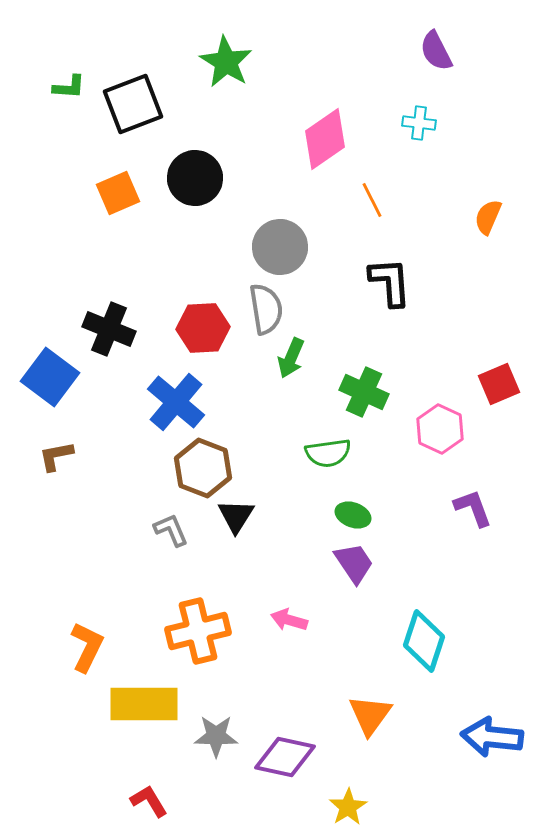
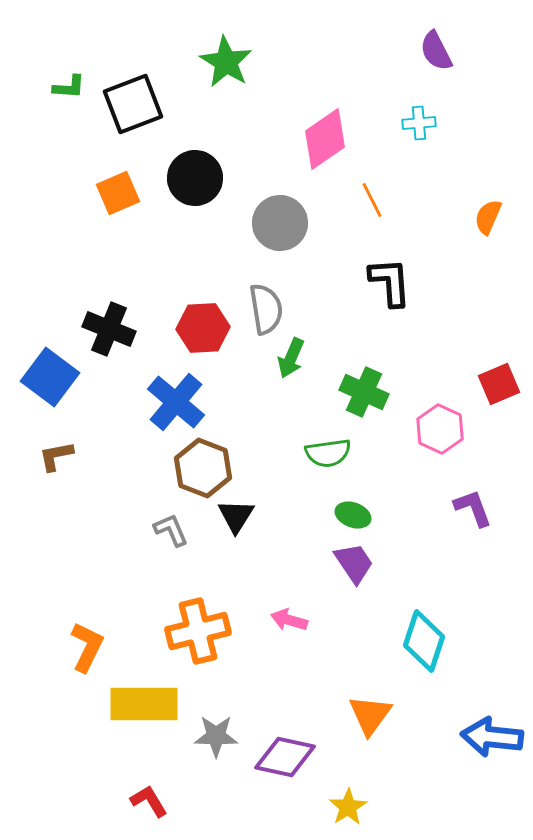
cyan cross: rotated 12 degrees counterclockwise
gray circle: moved 24 px up
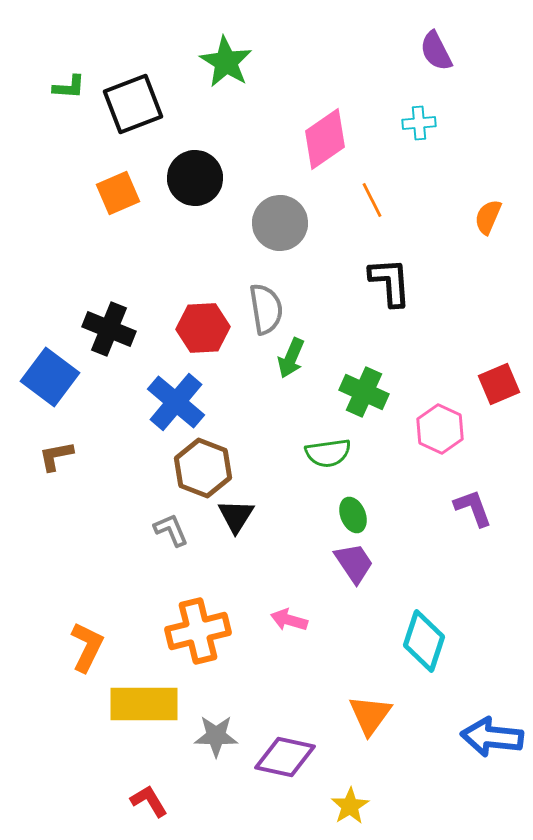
green ellipse: rotated 48 degrees clockwise
yellow star: moved 2 px right, 1 px up
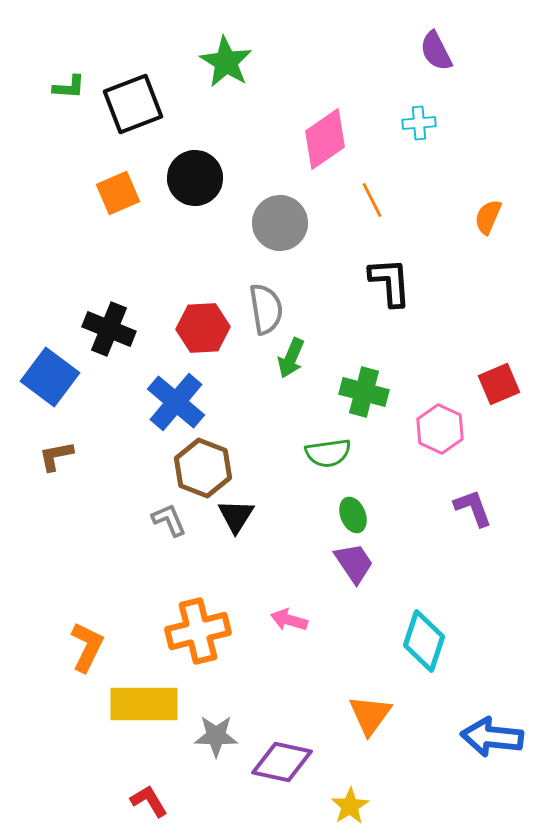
green cross: rotated 9 degrees counterclockwise
gray L-shape: moved 2 px left, 10 px up
purple diamond: moved 3 px left, 5 px down
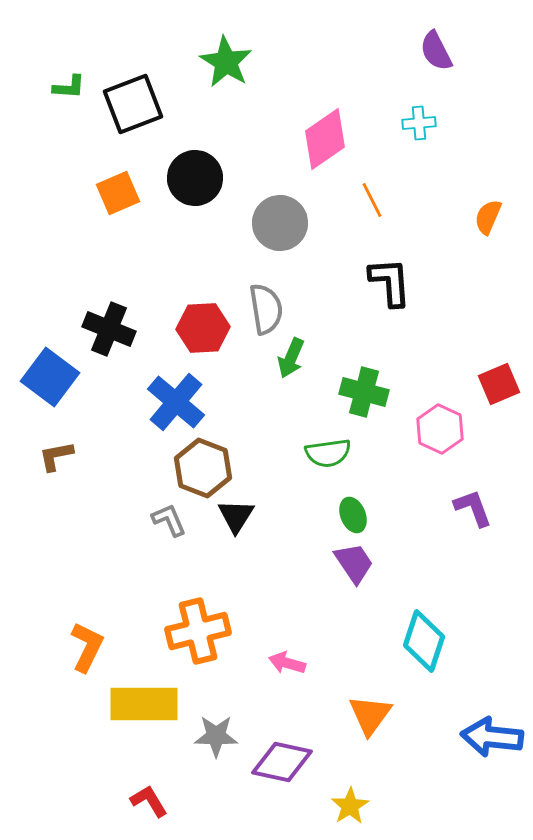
pink arrow: moved 2 px left, 43 px down
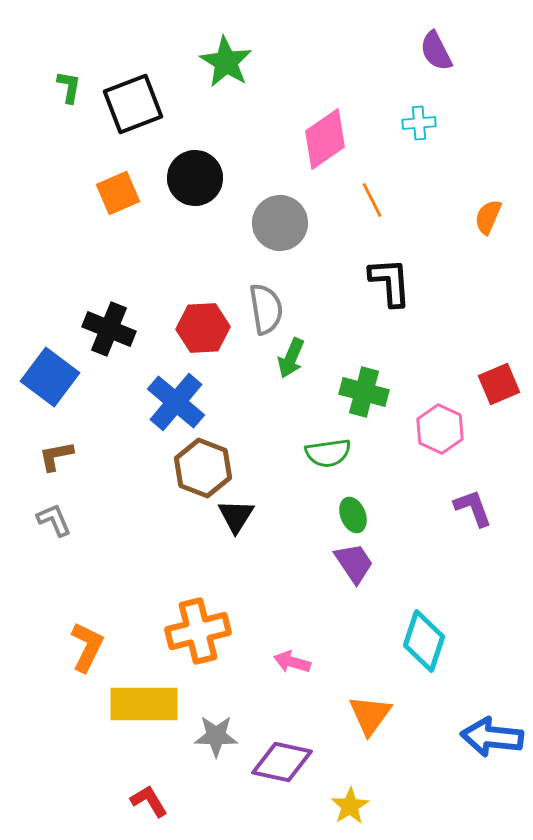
green L-shape: rotated 84 degrees counterclockwise
gray L-shape: moved 115 px left
pink arrow: moved 5 px right, 1 px up
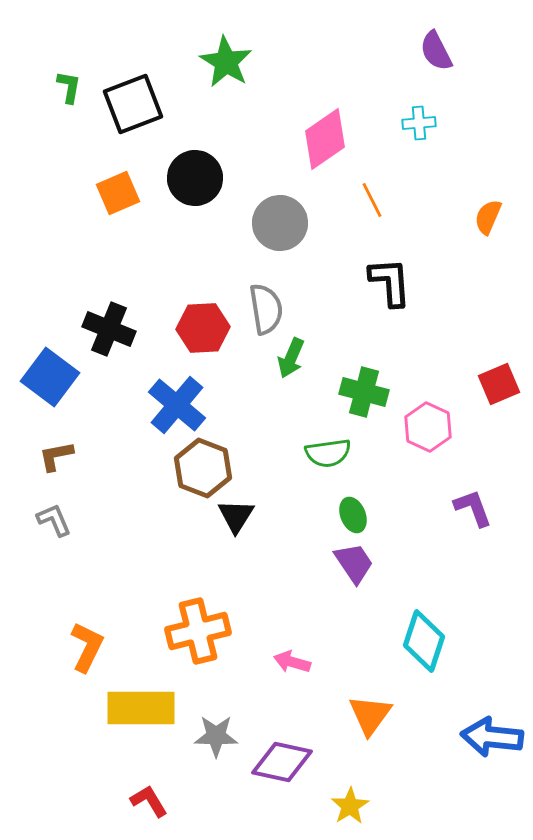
blue cross: moved 1 px right, 3 px down
pink hexagon: moved 12 px left, 2 px up
yellow rectangle: moved 3 px left, 4 px down
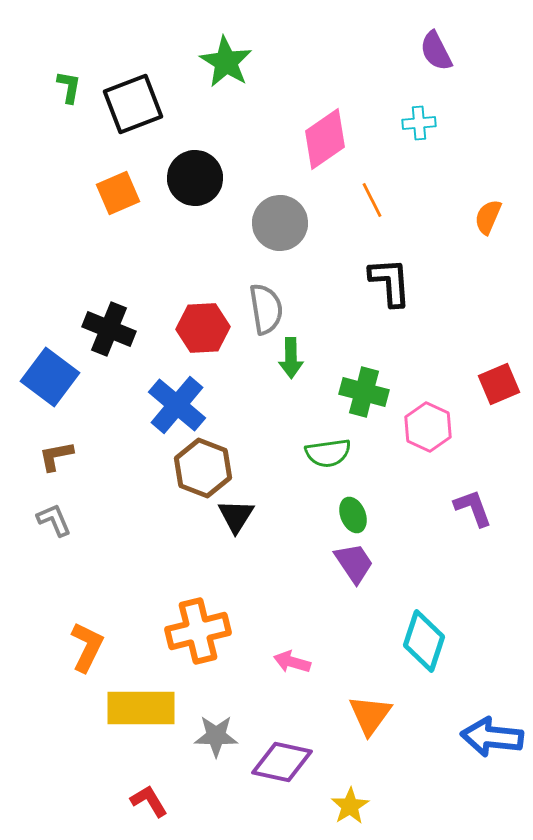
green arrow: rotated 24 degrees counterclockwise
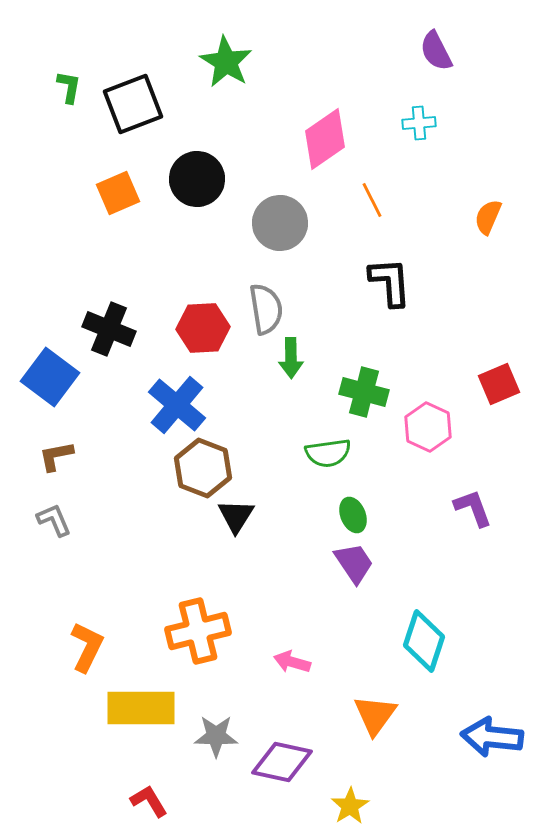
black circle: moved 2 px right, 1 px down
orange triangle: moved 5 px right
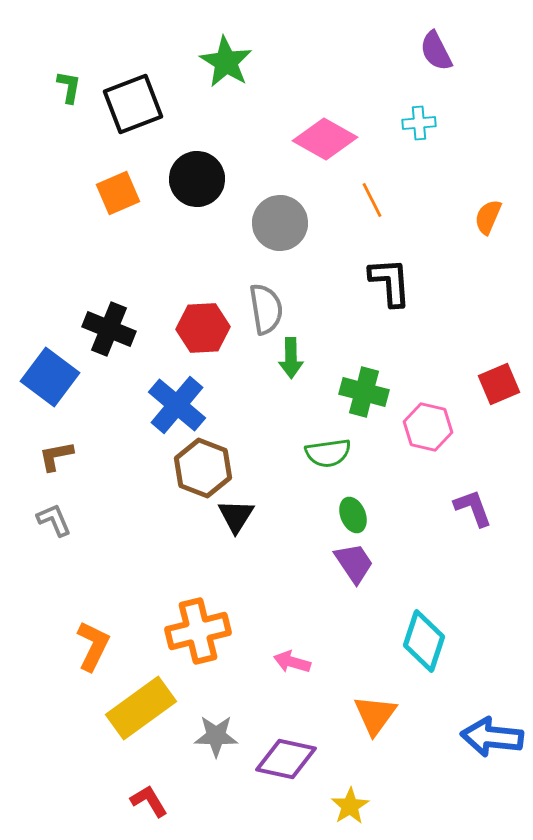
pink diamond: rotated 64 degrees clockwise
pink hexagon: rotated 12 degrees counterclockwise
orange L-shape: moved 6 px right, 1 px up
yellow rectangle: rotated 36 degrees counterclockwise
purple diamond: moved 4 px right, 3 px up
